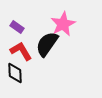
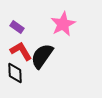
black semicircle: moved 5 px left, 12 px down
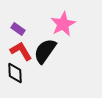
purple rectangle: moved 1 px right, 2 px down
black semicircle: moved 3 px right, 5 px up
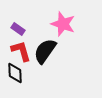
pink star: rotated 25 degrees counterclockwise
red L-shape: rotated 15 degrees clockwise
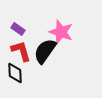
pink star: moved 2 px left, 8 px down
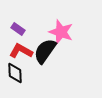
red L-shape: rotated 45 degrees counterclockwise
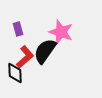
purple rectangle: rotated 40 degrees clockwise
red L-shape: moved 4 px right, 6 px down; rotated 110 degrees clockwise
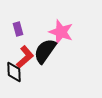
black diamond: moved 1 px left, 1 px up
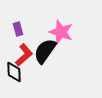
red L-shape: moved 1 px left, 2 px up
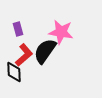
pink star: rotated 10 degrees counterclockwise
